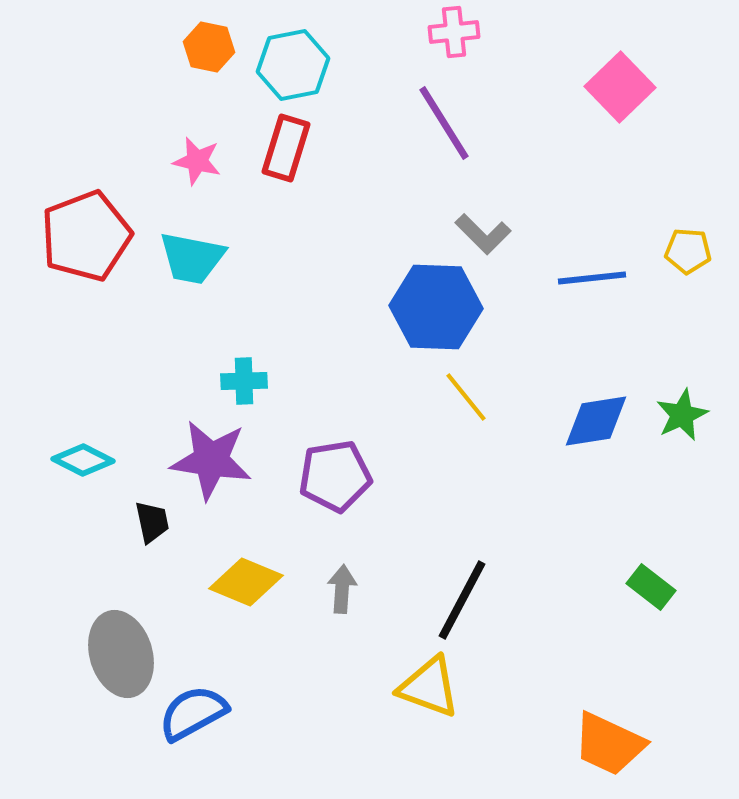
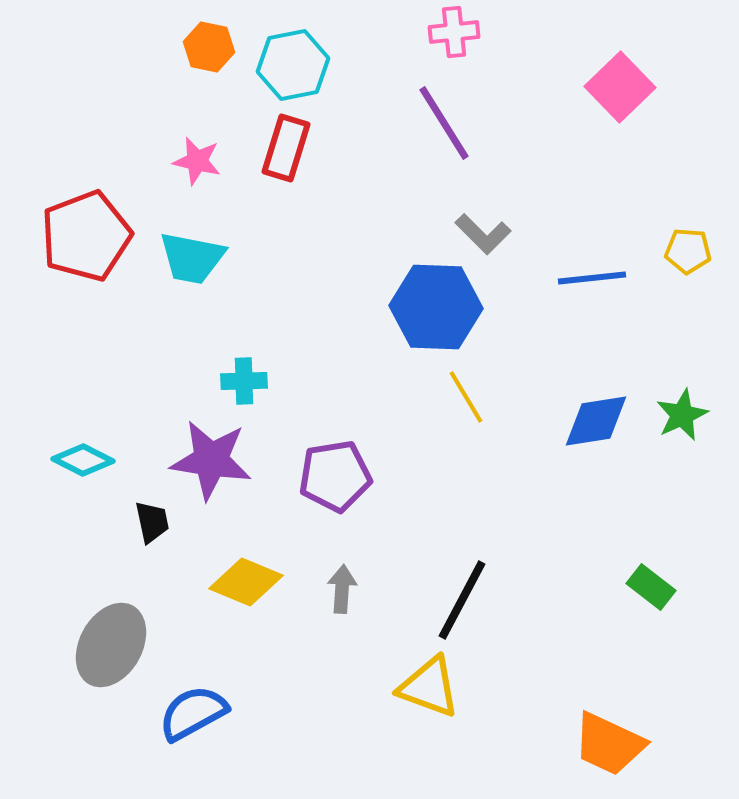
yellow line: rotated 8 degrees clockwise
gray ellipse: moved 10 px left, 9 px up; rotated 46 degrees clockwise
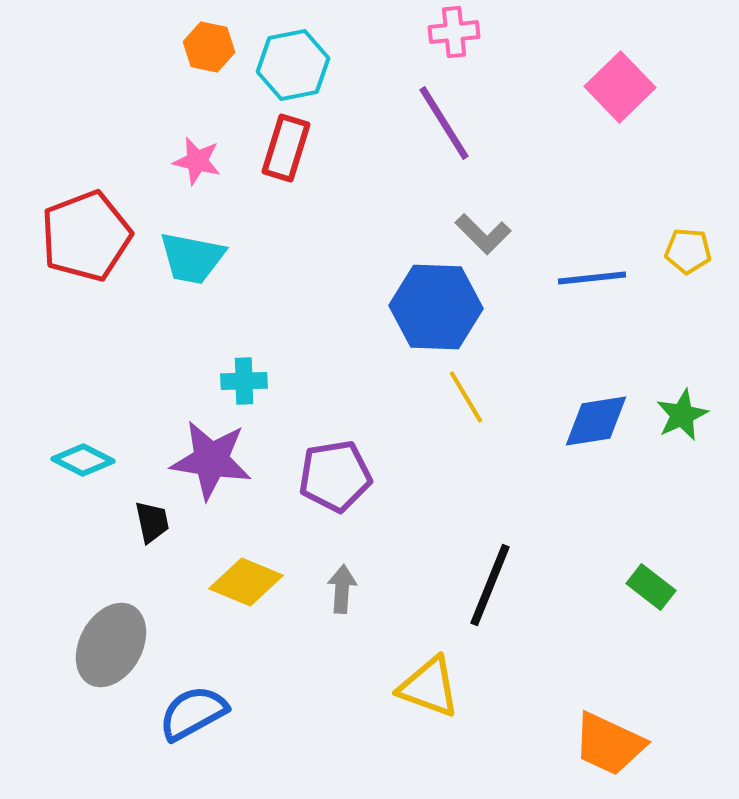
black line: moved 28 px right, 15 px up; rotated 6 degrees counterclockwise
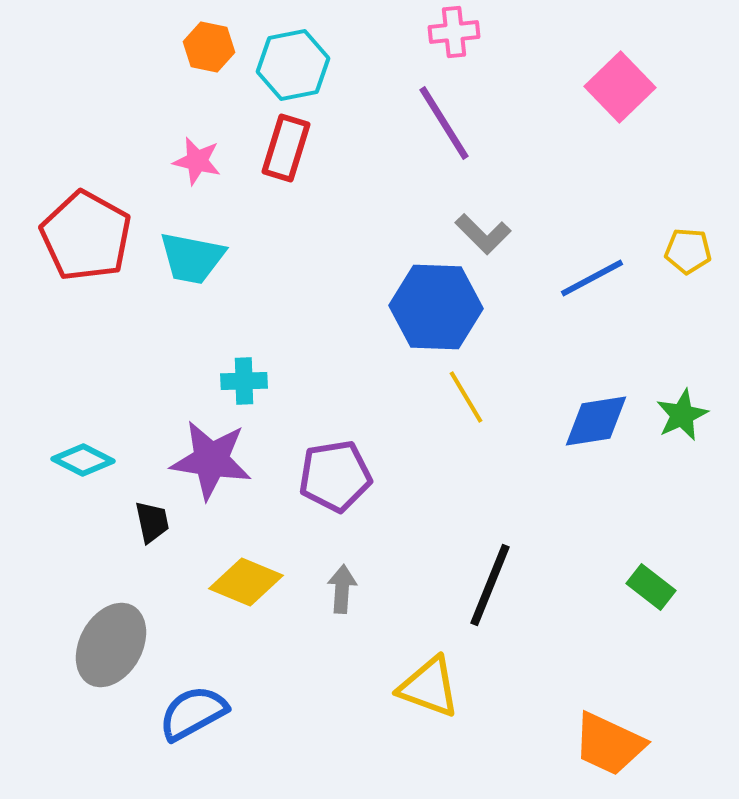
red pentagon: rotated 22 degrees counterclockwise
blue line: rotated 22 degrees counterclockwise
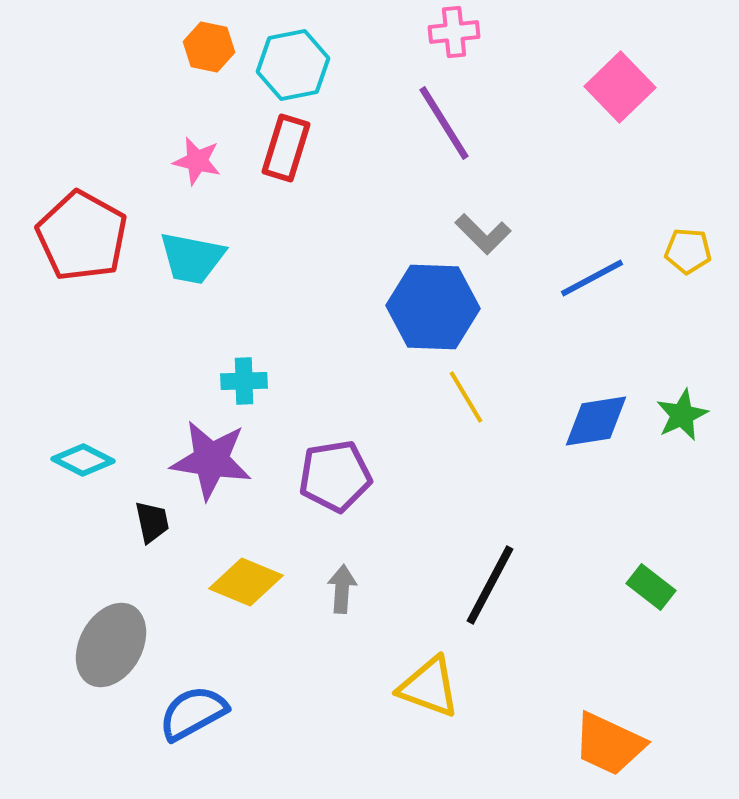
red pentagon: moved 4 px left
blue hexagon: moved 3 px left
black line: rotated 6 degrees clockwise
